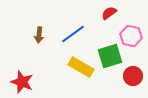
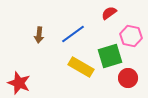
red circle: moved 5 px left, 2 px down
red star: moved 3 px left, 1 px down
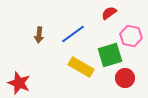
green square: moved 1 px up
red circle: moved 3 px left
